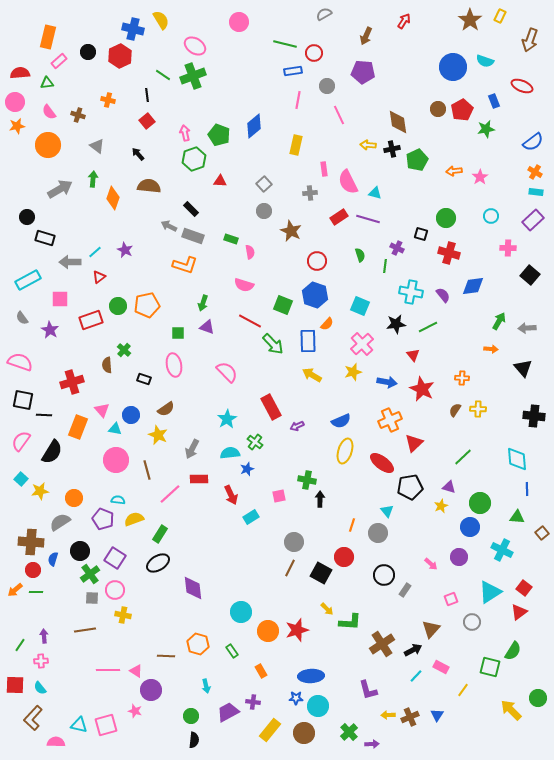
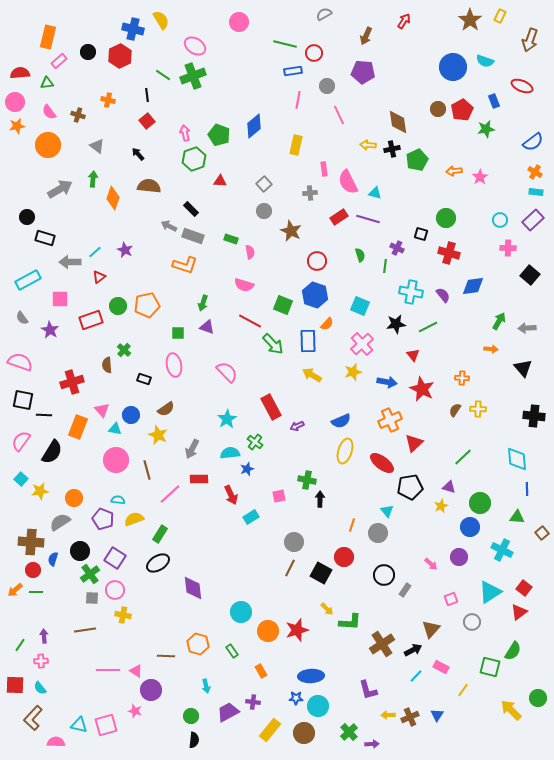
cyan circle at (491, 216): moved 9 px right, 4 px down
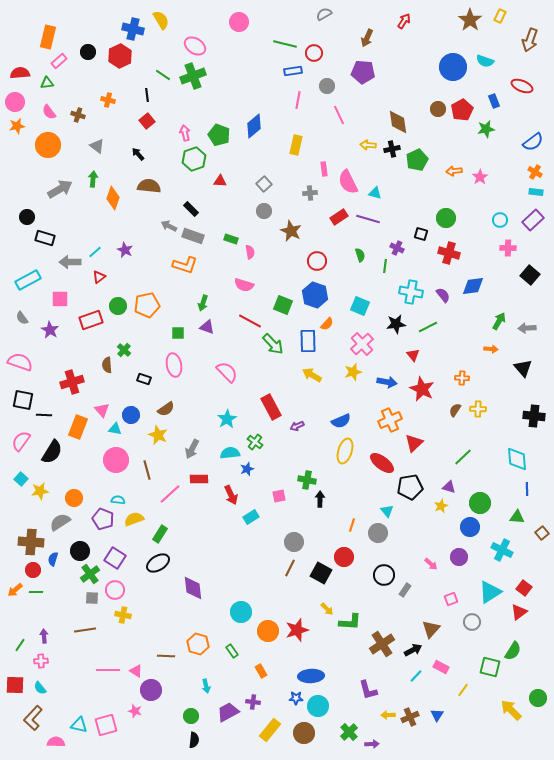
brown arrow at (366, 36): moved 1 px right, 2 px down
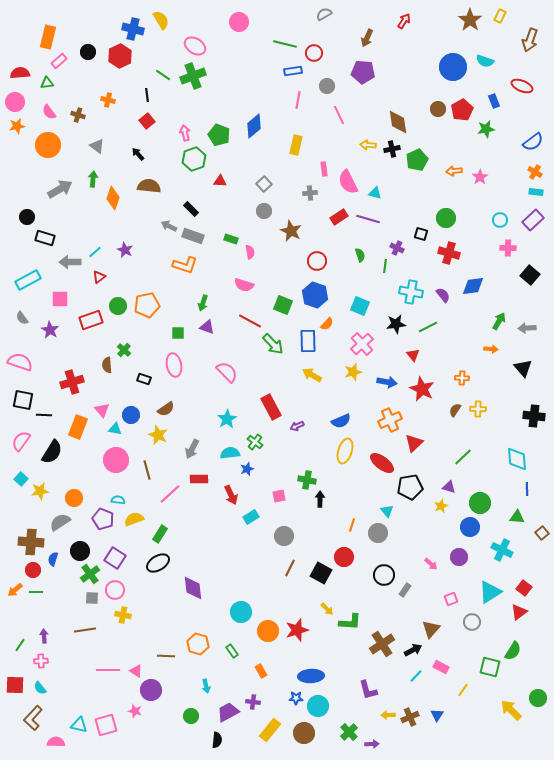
gray circle at (294, 542): moved 10 px left, 6 px up
black semicircle at (194, 740): moved 23 px right
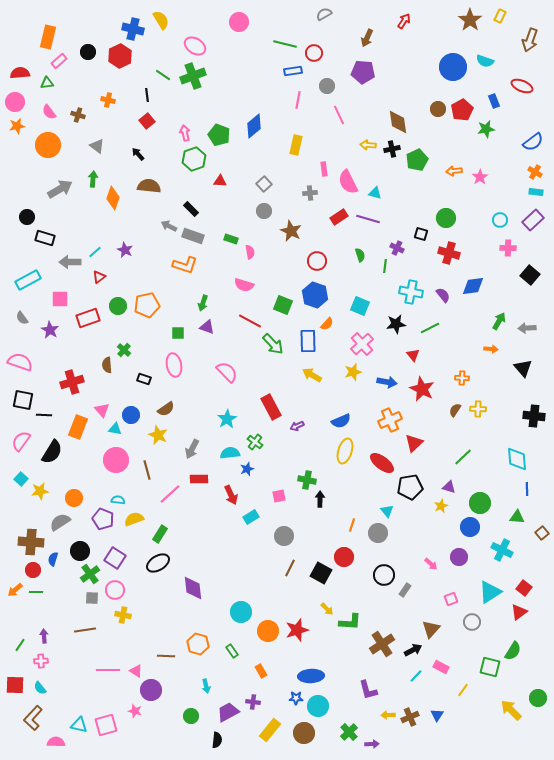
red rectangle at (91, 320): moved 3 px left, 2 px up
green line at (428, 327): moved 2 px right, 1 px down
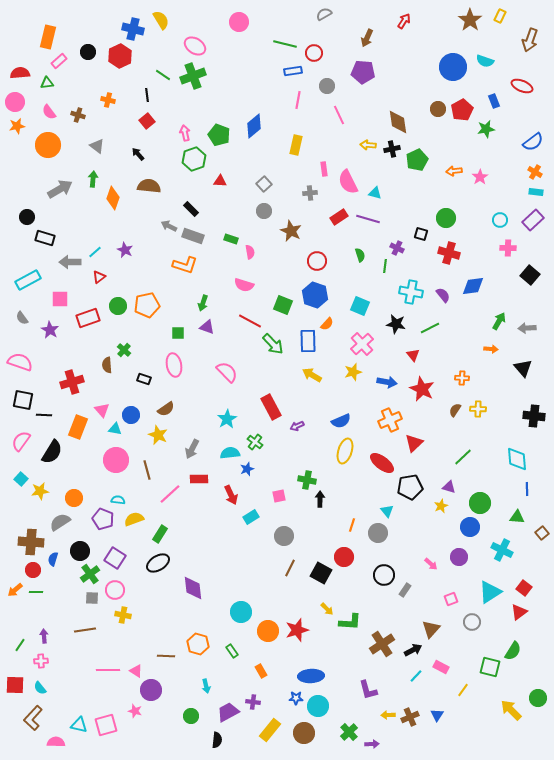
black star at (396, 324): rotated 18 degrees clockwise
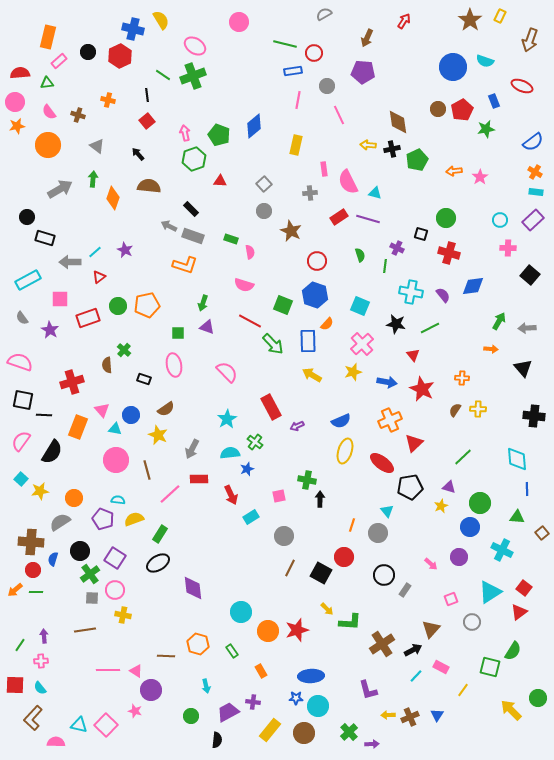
pink square at (106, 725): rotated 30 degrees counterclockwise
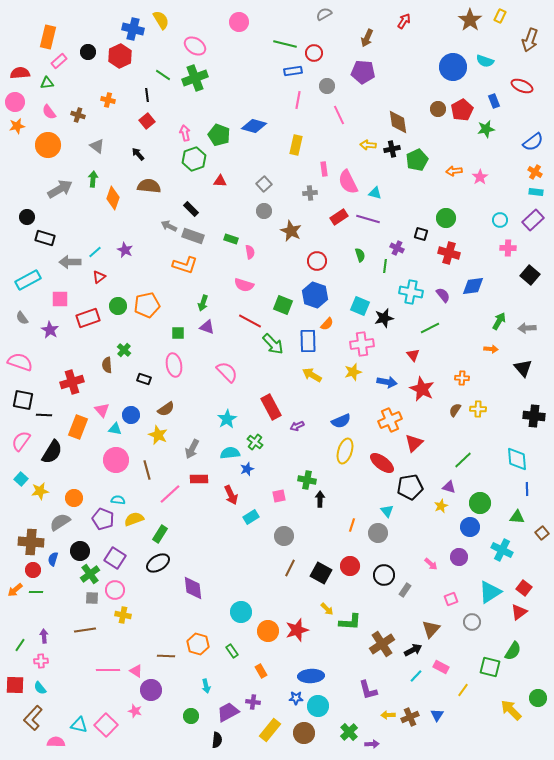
green cross at (193, 76): moved 2 px right, 2 px down
blue diamond at (254, 126): rotated 55 degrees clockwise
black star at (396, 324): moved 12 px left, 6 px up; rotated 24 degrees counterclockwise
pink cross at (362, 344): rotated 35 degrees clockwise
green line at (463, 457): moved 3 px down
red circle at (344, 557): moved 6 px right, 9 px down
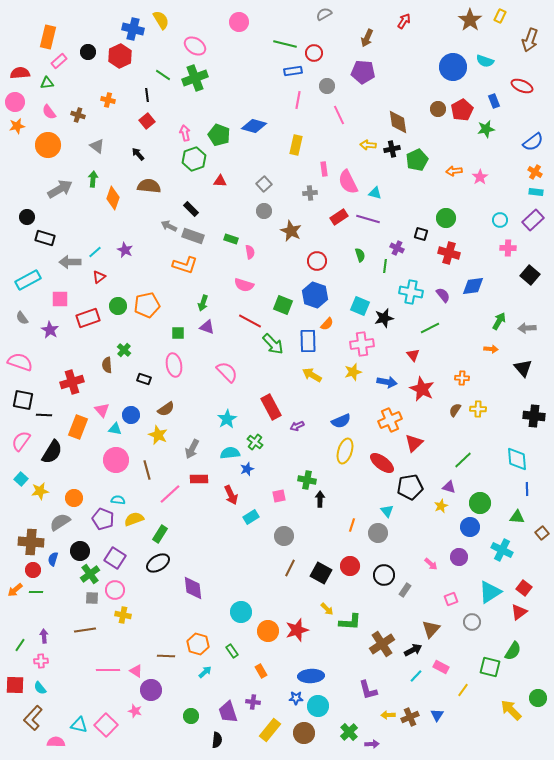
cyan arrow at (206, 686): moved 1 px left, 14 px up; rotated 120 degrees counterclockwise
purple trapezoid at (228, 712): rotated 80 degrees counterclockwise
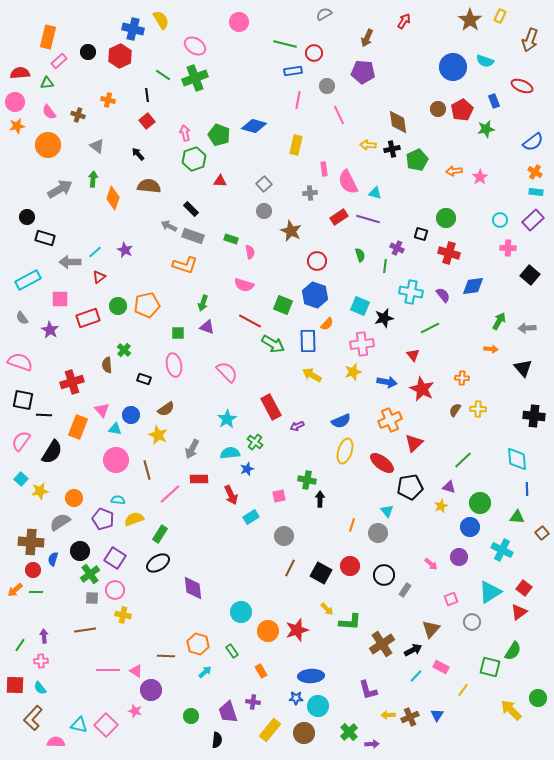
green arrow at (273, 344): rotated 15 degrees counterclockwise
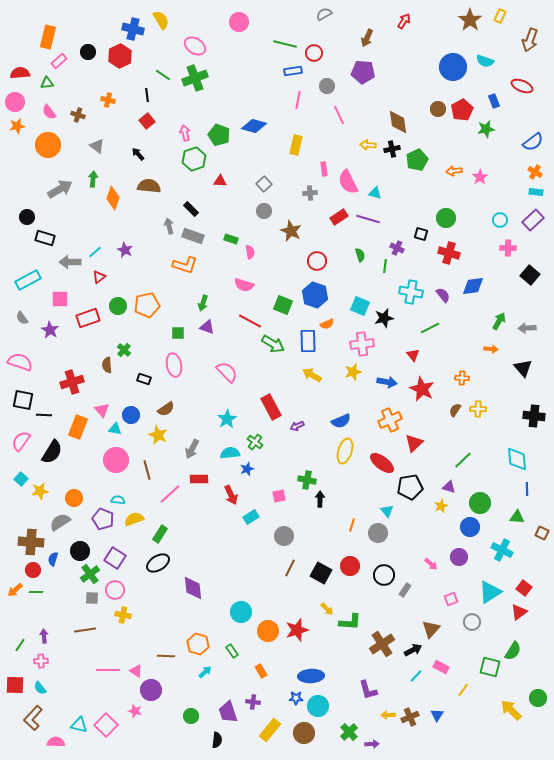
gray arrow at (169, 226): rotated 49 degrees clockwise
orange semicircle at (327, 324): rotated 24 degrees clockwise
brown square at (542, 533): rotated 24 degrees counterclockwise
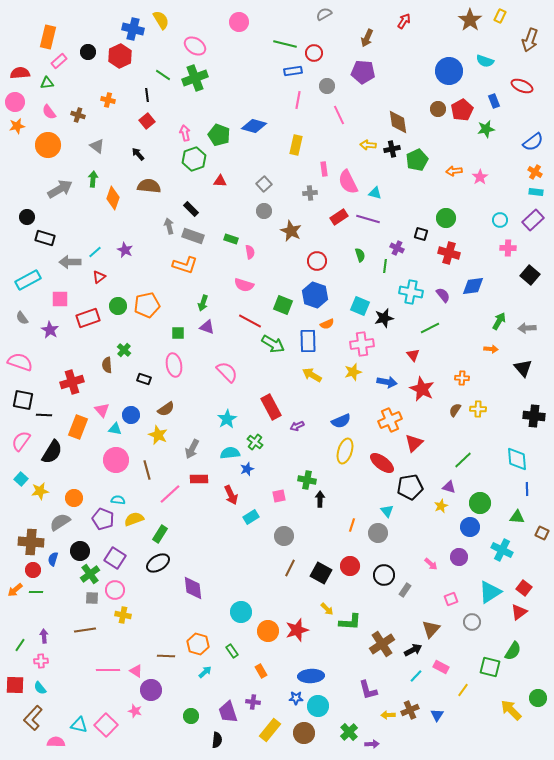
blue circle at (453, 67): moved 4 px left, 4 px down
brown cross at (410, 717): moved 7 px up
